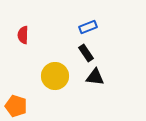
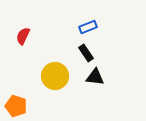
red semicircle: moved 1 px down; rotated 24 degrees clockwise
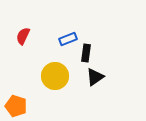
blue rectangle: moved 20 px left, 12 px down
black rectangle: rotated 42 degrees clockwise
black triangle: rotated 42 degrees counterclockwise
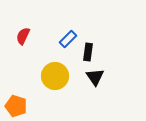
blue rectangle: rotated 24 degrees counterclockwise
black rectangle: moved 2 px right, 1 px up
black triangle: rotated 30 degrees counterclockwise
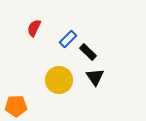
red semicircle: moved 11 px right, 8 px up
black rectangle: rotated 54 degrees counterclockwise
yellow circle: moved 4 px right, 4 px down
orange pentagon: rotated 20 degrees counterclockwise
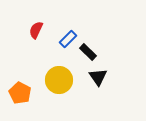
red semicircle: moved 2 px right, 2 px down
black triangle: moved 3 px right
orange pentagon: moved 4 px right, 13 px up; rotated 30 degrees clockwise
